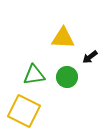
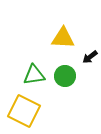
green circle: moved 2 px left, 1 px up
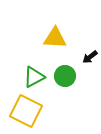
yellow triangle: moved 8 px left
green triangle: moved 2 px down; rotated 20 degrees counterclockwise
yellow square: moved 2 px right
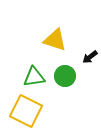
yellow triangle: moved 2 px down; rotated 15 degrees clockwise
green triangle: rotated 20 degrees clockwise
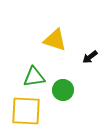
green circle: moved 2 px left, 14 px down
yellow square: rotated 24 degrees counterclockwise
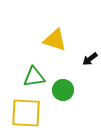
black arrow: moved 2 px down
yellow square: moved 2 px down
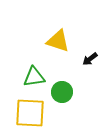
yellow triangle: moved 3 px right, 1 px down
green circle: moved 1 px left, 2 px down
yellow square: moved 4 px right
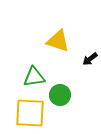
green circle: moved 2 px left, 3 px down
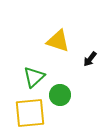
black arrow: rotated 14 degrees counterclockwise
green triangle: rotated 35 degrees counterclockwise
yellow square: rotated 8 degrees counterclockwise
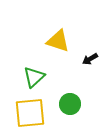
black arrow: rotated 21 degrees clockwise
green circle: moved 10 px right, 9 px down
